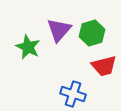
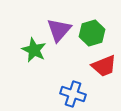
green star: moved 6 px right, 3 px down
red trapezoid: rotated 8 degrees counterclockwise
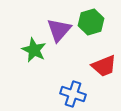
green hexagon: moved 1 px left, 11 px up
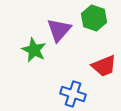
green hexagon: moved 3 px right, 4 px up; rotated 25 degrees counterclockwise
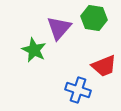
green hexagon: rotated 10 degrees counterclockwise
purple triangle: moved 2 px up
blue cross: moved 5 px right, 4 px up
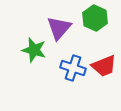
green hexagon: moved 1 px right; rotated 15 degrees clockwise
green star: rotated 10 degrees counterclockwise
blue cross: moved 5 px left, 22 px up
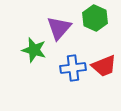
blue cross: rotated 25 degrees counterclockwise
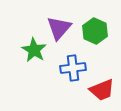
green hexagon: moved 13 px down
green star: rotated 15 degrees clockwise
red trapezoid: moved 2 px left, 24 px down
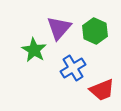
blue cross: rotated 25 degrees counterclockwise
